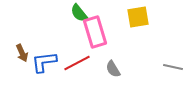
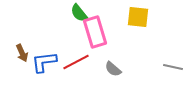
yellow square: rotated 15 degrees clockwise
red line: moved 1 px left, 1 px up
gray semicircle: rotated 18 degrees counterclockwise
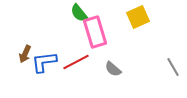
yellow square: rotated 30 degrees counterclockwise
brown arrow: moved 3 px right, 1 px down; rotated 48 degrees clockwise
gray line: rotated 48 degrees clockwise
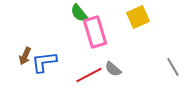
brown arrow: moved 2 px down
red line: moved 13 px right, 13 px down
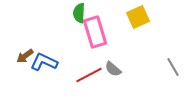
green semicircle: rotated 42 degrees clockwise
brown arrow: rotated 30 degrees clockwise
blue L-shape: rotated 32 degrees clockwise
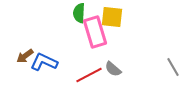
yellow square: moved 26 px left; rotated 30 degrees clockwise
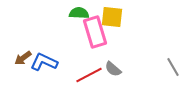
green semicircle: rotated 90 degrees clockwise
brown arrow: moved 2 px left, 2 px down
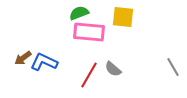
green semicircle: rotated 24 degrees counterclockwise
yellow square: moved 11 px right
pink rectangle: moved 6 px left; rotated 68 degrees counterclockwise
red line: rotated 32 degrees counterclockwise
